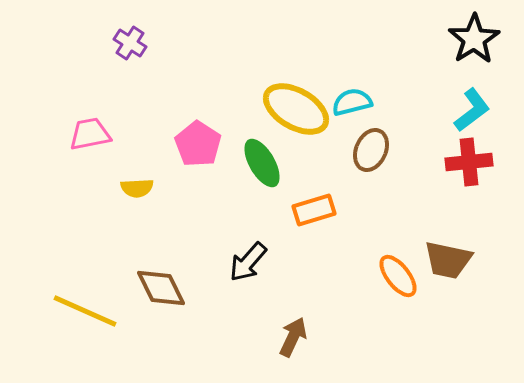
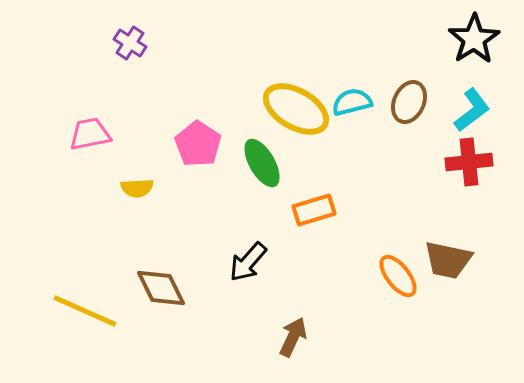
brown ellipse: moved 38 px right, 48 px up
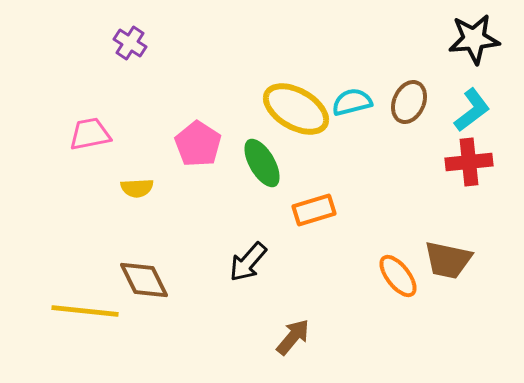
black star: rotated 27 degrees clockwise
brown diamond: moved 17 px left, 8 px up
yellow line: rotated 18 degrees counterclockwise
brown arrow: rotated 15 degrees clockwise
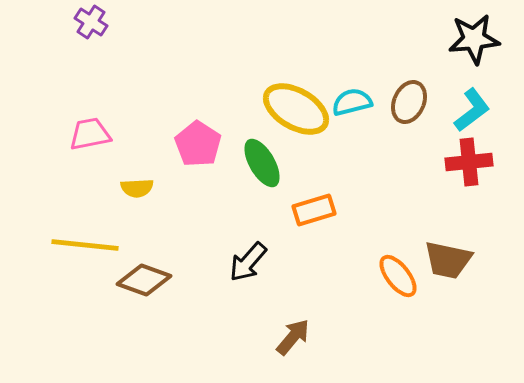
purple cross: moved 39 px left, 21 px up
brown diamond: rotated 44 degrees counterclockwise
yellow line: moved 66 px up
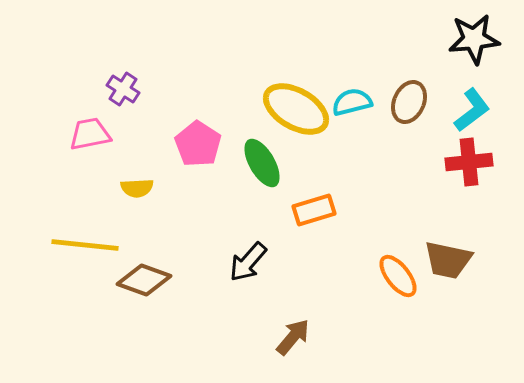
purple cross: moved 32 px right, 67 px down
